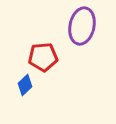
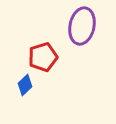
red pentagon: rotated 12 degrees counterclockwise
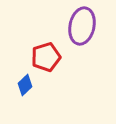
red pentagon: moved 3 px right
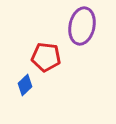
red pentagon: rotated 24 degrees clockwise
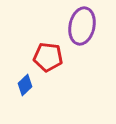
red pentagon: moved 2 px right
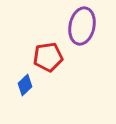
red pentagon: rotated 16 degrees counterclockwise
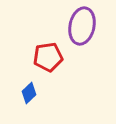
blue diamond: moved 4 px right, 8 px down
